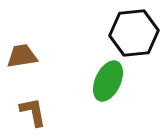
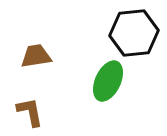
brown trapezoid: moved 14 px right
brown L-shape: moved 3 px left
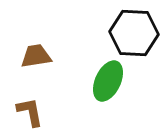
black hexagon: rotated 9 degrees clockwise
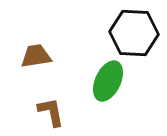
brown L-shape: moved 21 px right
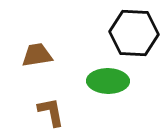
brown trapezoid: moved 1 px right, 1 px up
green ellipse: rotated 66 degrees clockwise
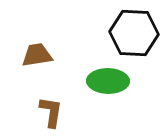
brown L-shape: rotated 20 degrees clockwise
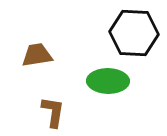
brown L-shape: moved 2 px right
